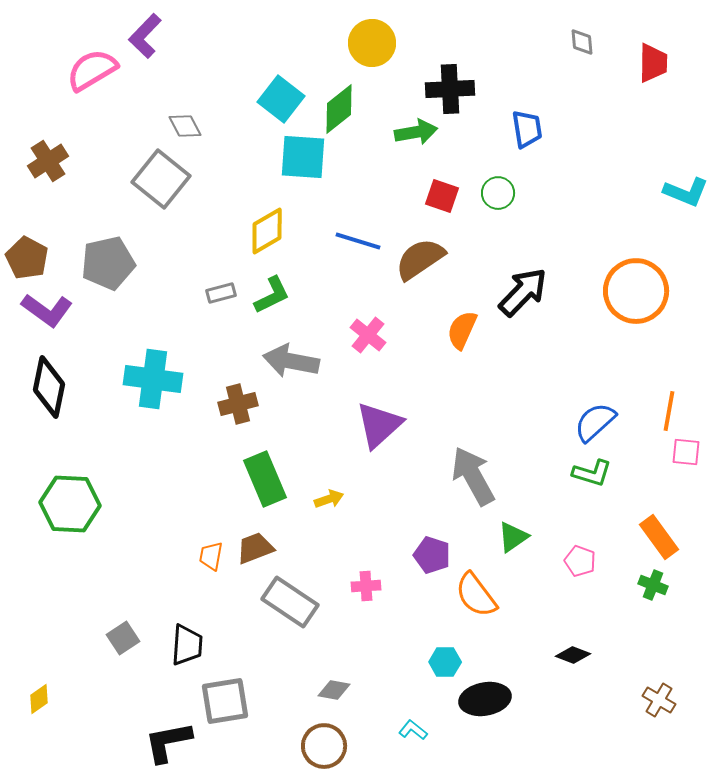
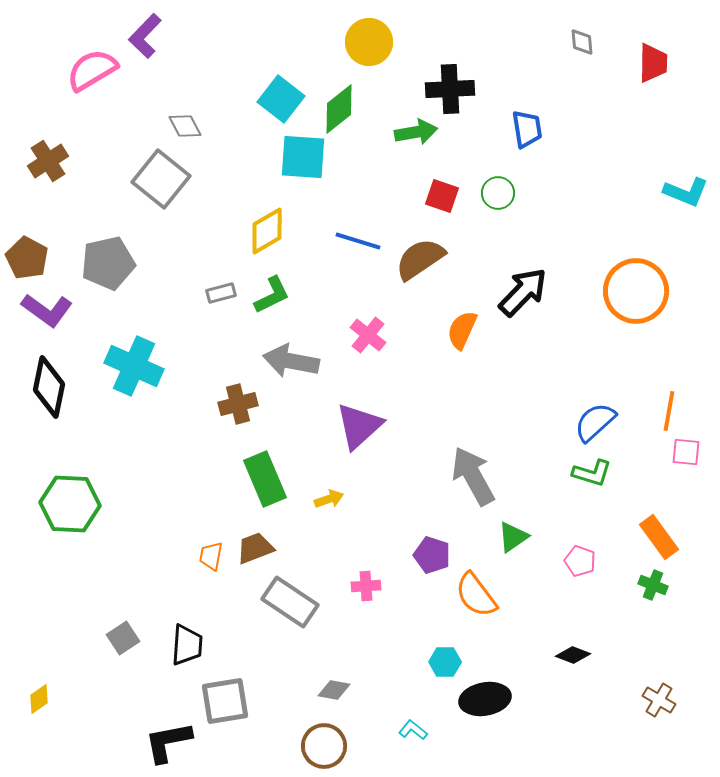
yellow circle at (372, 43): moved 3 px left, 1 px up
cyan cross at (153, 379): moved 19 px left, 13 px up; rotated 16 degrees clockwise
purple triangle at (379, 425): moved 20 px left, 1 px down
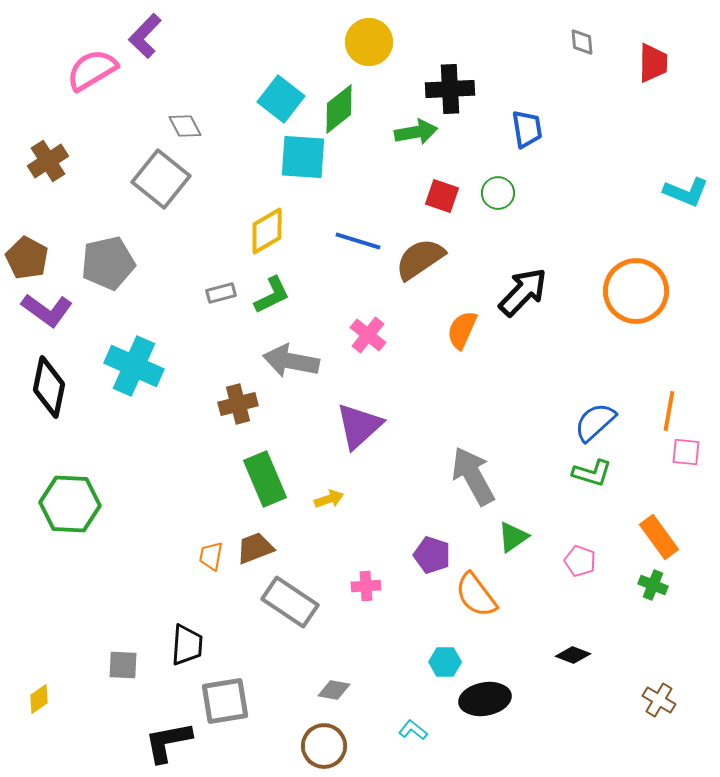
gray square at (123, 638): moved 27 px down; rotated 36 degrees clockwise
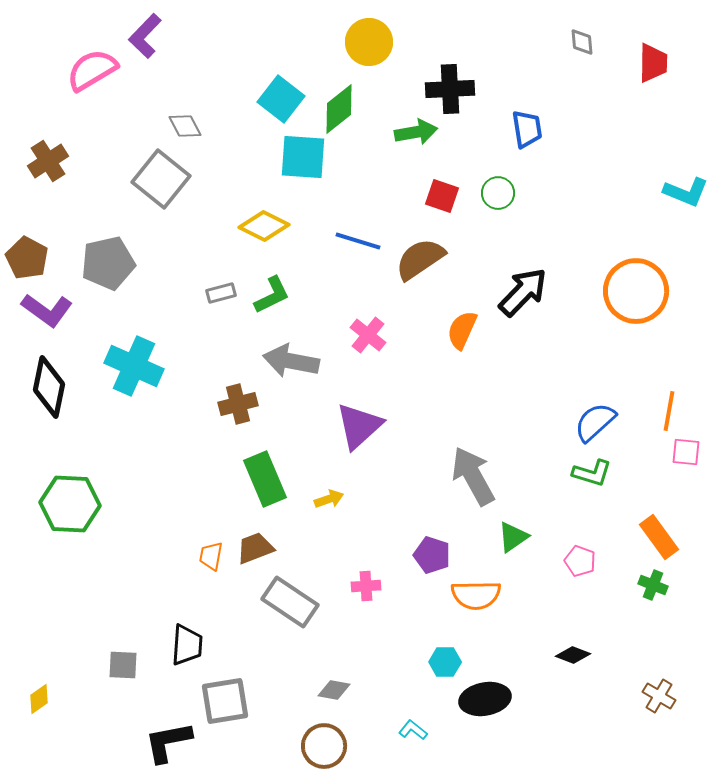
yellow diamond at (267, 231): moved 3 px left, 5 px up; rotated 57 degrees clockwise
orange semicircle at (476, 595): rotated 54 degrees counterclockwise
brown cross at (659, 700): moved 4 px up
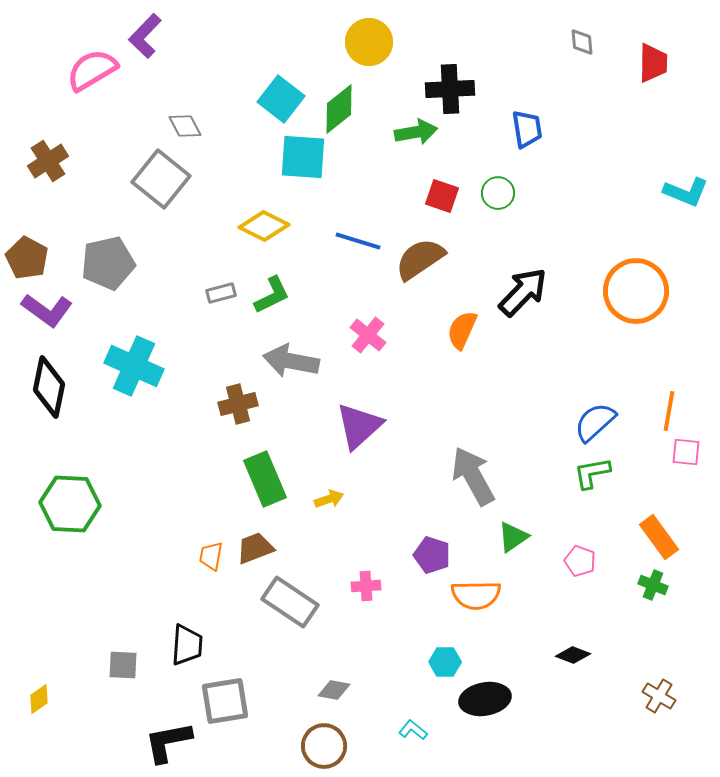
green L-shape at (592, 473): rotated 153 degrees clockwise
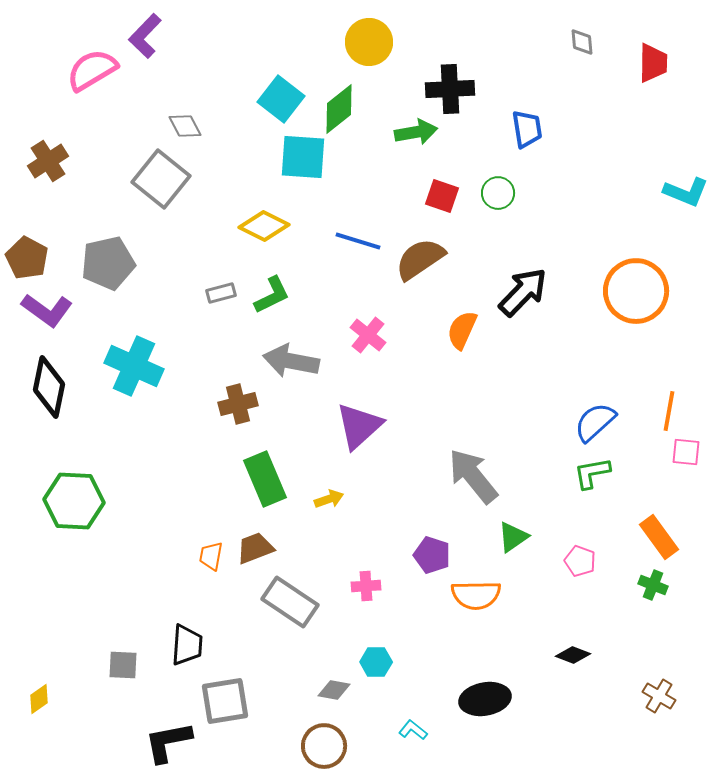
gray arrow at (473, 476): rotated 10 degrees counterclockwise
green hexagon at (70, 504): moved 4 px right, 3 px up
cyan hexagon at (445, 662): moved 69 px left
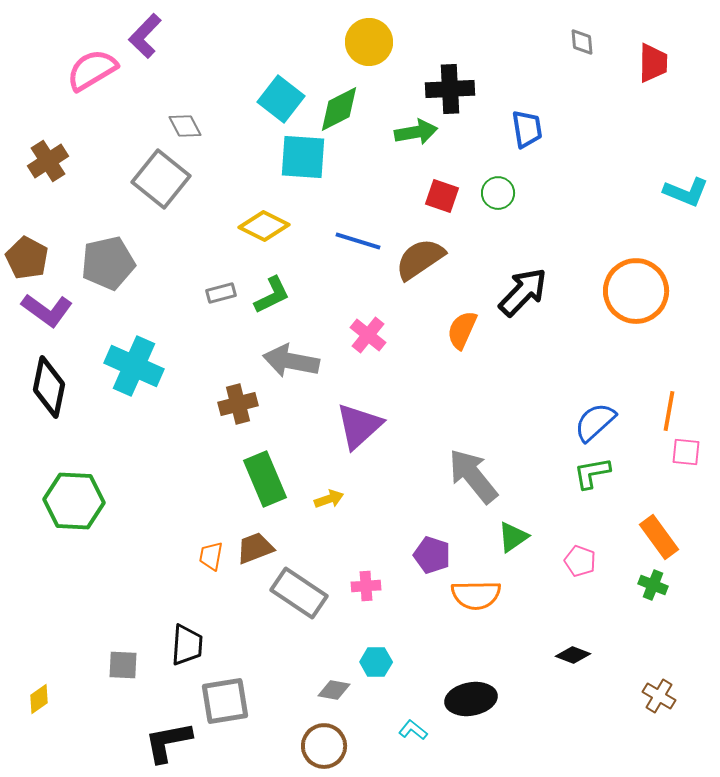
green diamond at (339, 109): rotated 12 degrees clockwise
gray rectangle at (290, 602): moved 9 px right, 9 px up
black ellipse at (485, 699): moved 14 px left
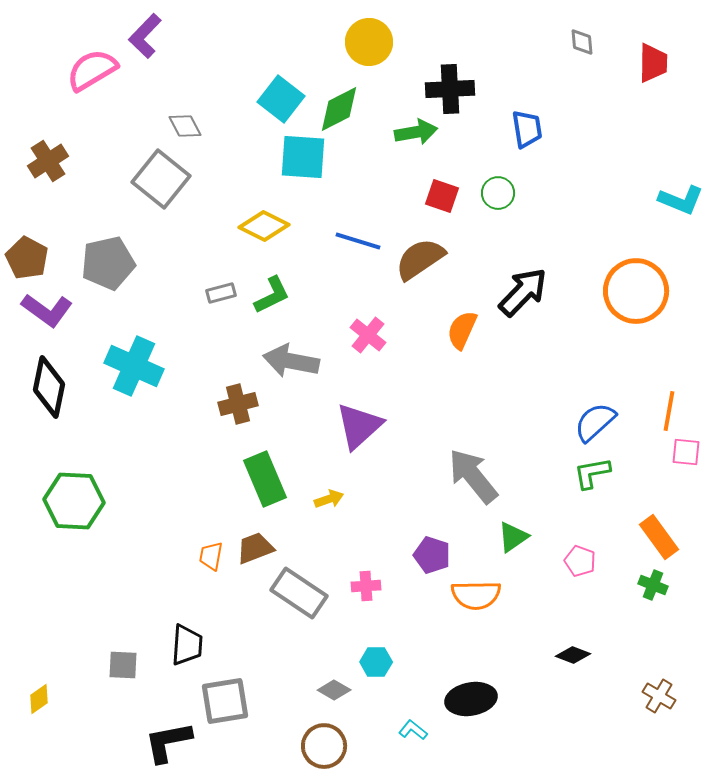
cyan L-shape at (686, 192): moved 5 px left, 8 px down
gray diamond at (334, 690): rotated 20 degrees clockwise
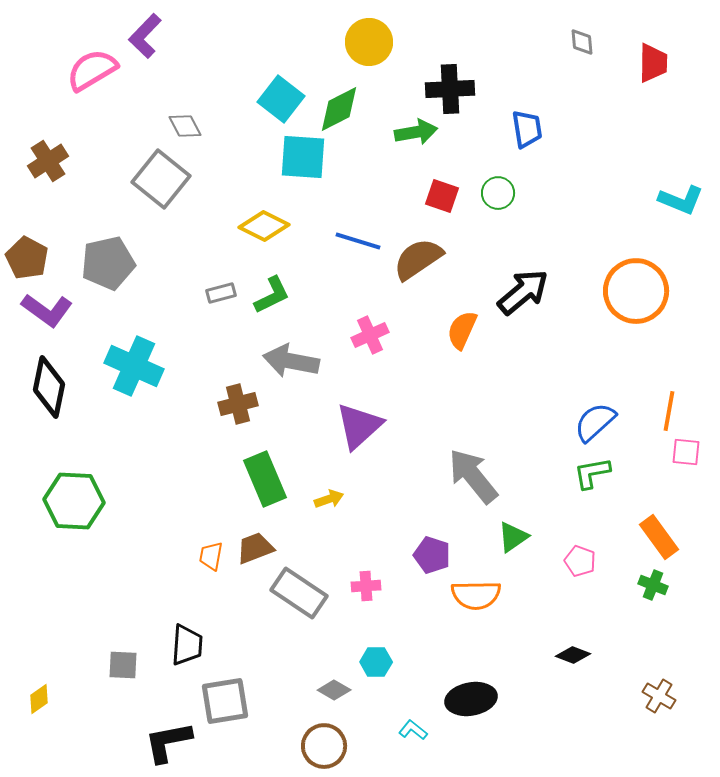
brown semicircle at (420, 259): moved 2 px left
black arrow at (523, 292): rotated 6 degrees clockwise
pink cross at (368, 335): moved 2 px right; rotated 27 degrees clockwise
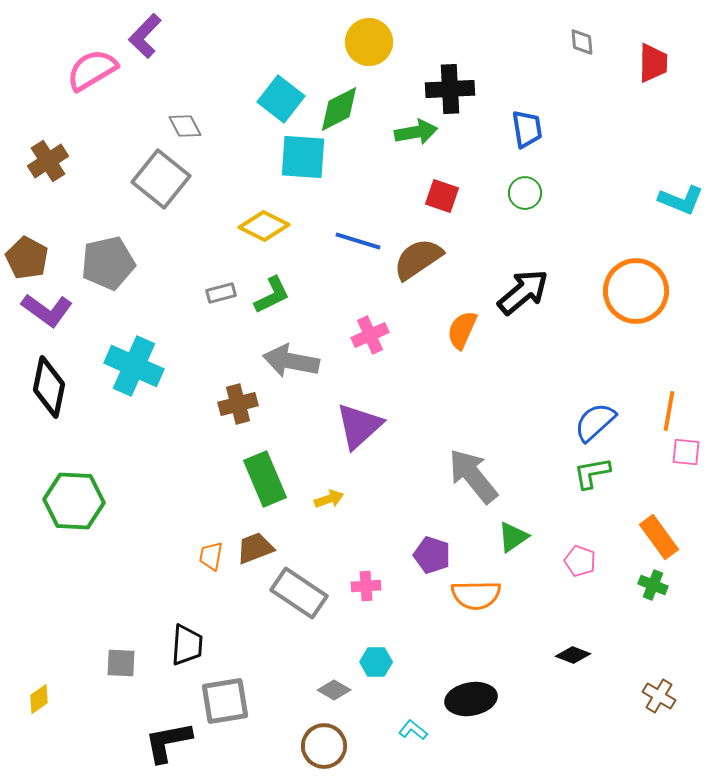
green circle at (498, 193): moved 27 px right
gray square at (123, 665): moved 2 px left, 2 px up
